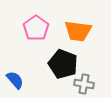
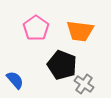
orange trapezoid: moved 2 px right
black pentagon: moved 1 px left, 1 px down
gray cross: rotated 24 degrees clockwise
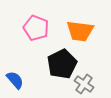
pink pentagon: rotated 15 degrees counterclockwise
black pentagon: moved 1 px up; rotated 24 degrees clockwise
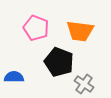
black pentagon: moved 3 px left, 2 px up; rotated 24 degrees counterclockwise
blue semicircle: moved 1 px left, 3 px up; rotated 48 degrees counterclockwise
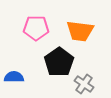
pink pentagon: rotated 20 degrees counterclockwise
black pentagon: rotated 16 degrees clockwise
